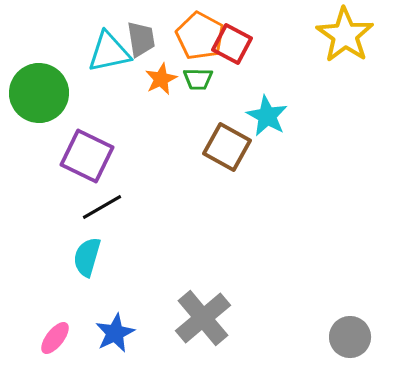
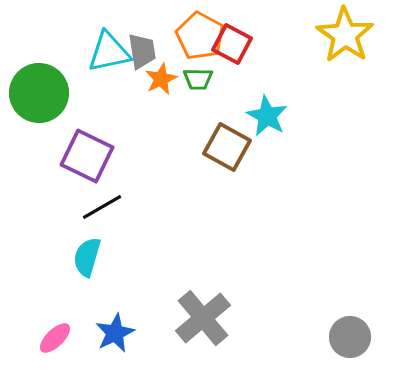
gray trapezoid: moved 1 px right, 12 px down
pink ellipse: rotated 8 degrees clockwise
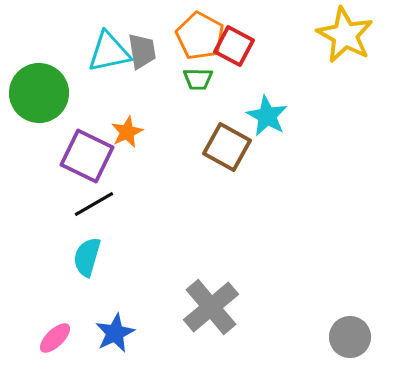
yellow star: rotated 6 degrees counterclockwise
red square: moved 2 px right, 2 px down
orange star: moved 34 px left, 53 px down
black line: moved 8 px left, 3 px up
gray cross: moved 8 px right, 11 px up
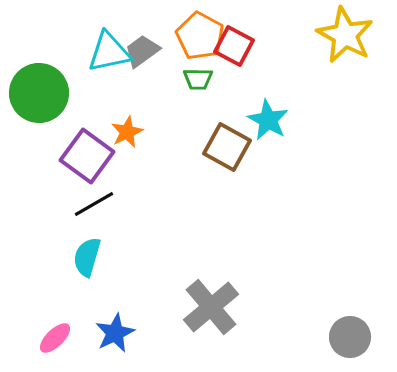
gray trapezoid: rotated 117 degrees counterclockwise
cyan star: moved 1 px right, 4 px down
purple square: rotated 10 degrees clockwise
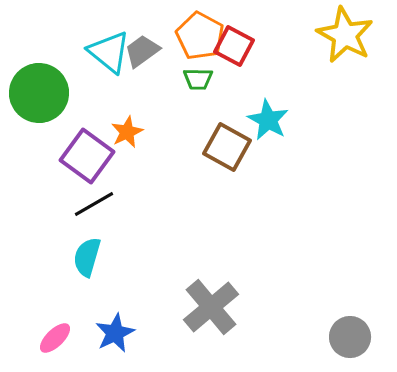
cyan triangle: rotated 51 degrees clockwise
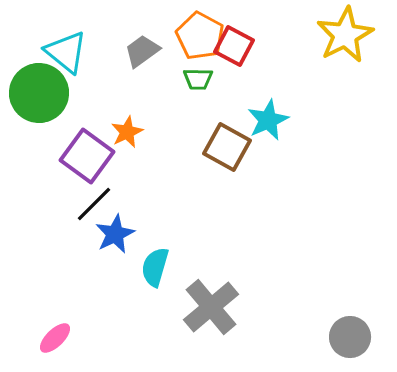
yellow star: rotated 16 degrees clockwise
cyan triangle: moved 43 px left
cyan star: rotated 18 degrees clockwise
black line: rotated 15 degrees counterclockwise
cyan semicircle: moved 68 px right, 10 px down
blue star: moved 99 px up
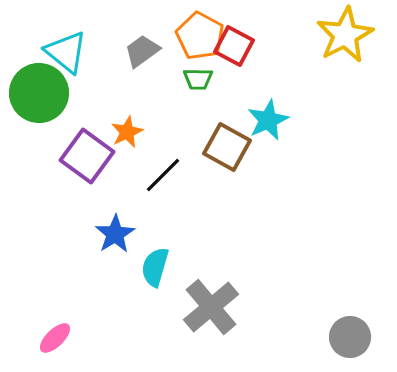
black line: moved 69 px right, 29 px up
blue star: rotated 6 degrees counterclockwise
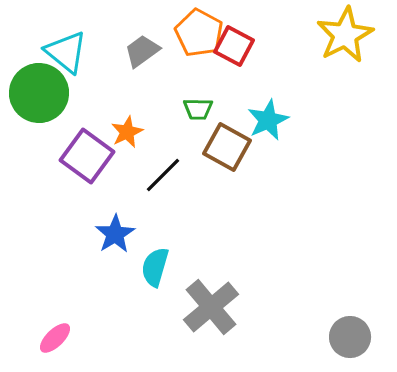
orange pentagon: moved 1 px left, 3 px up
green trapezoid: moved 30 px down
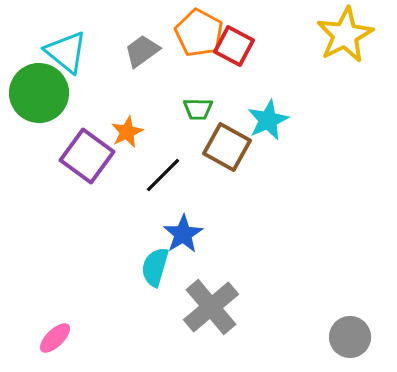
blue star: moved 68 px right
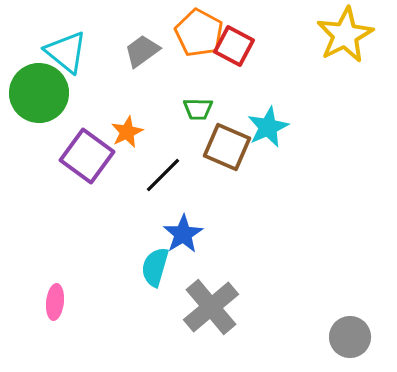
cyan star: moved 7 px down
brown square: rotated 6 degrees counterclockwise
pink ellipse: moved 36 px up; rotated 40 degrees counterclockwise
